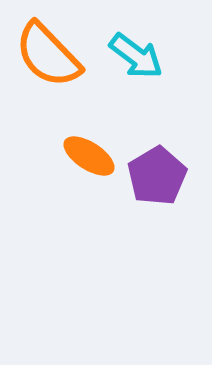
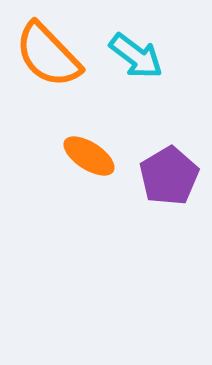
purple pentagon: moved 12 px right
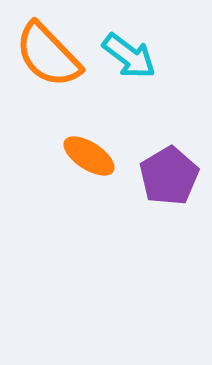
cyan arrow: moved 7 px left
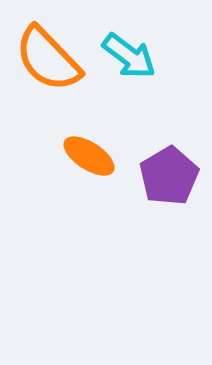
orange semicircle: moved 4 px down
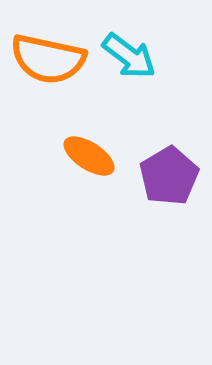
orange semicircle: rotated 34 degrees counterclockwise
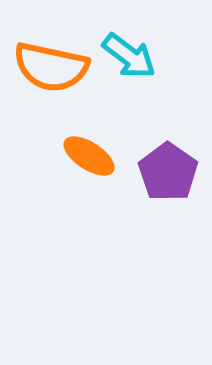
orange semicircle: moved 3 px right, 8 px down
purple pentagon: moved 1 px left, 4 px up; rotated 6 degrees counterclockwise
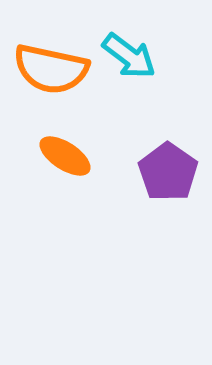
orange semicircle: moved 2 px down
orange ellipse: moved 24 px left
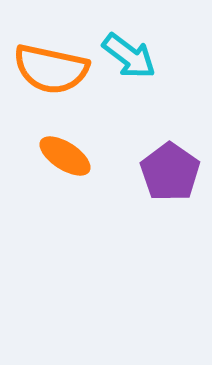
purple pentagon: moved 2 px right
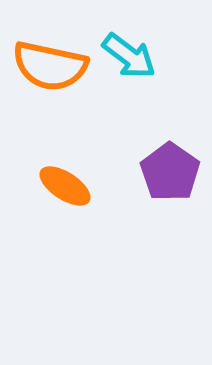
orange semicircle: moved 1 px left, 3 px up
orange ellipse: moved 30 px down
